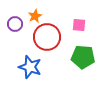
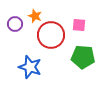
orange star: rotated 24 degrees counterclockwise
red circle: moved 4 px right, 2 px up
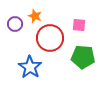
red circle: moved 1 px left, 3 px down
blue star: rotated 15 degrees clockwise
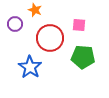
orange star: moved 6 px up
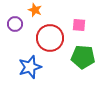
blue star: rotated 20 degrees clockwise
